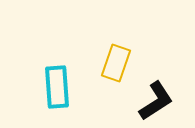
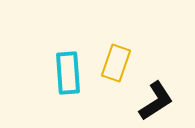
cyan rectangle: moved 11 px right, 14 px up
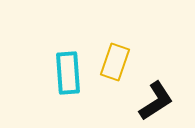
yellow rectangle: moved 1 px left, 1 px up
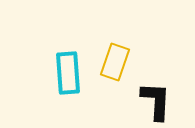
black L-shape: rotated 54 degrees counterclockwise
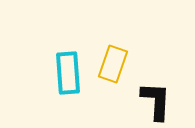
yellow rectangle: moved 2 px left, 2 px down
